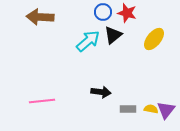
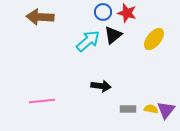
black arrow: moved 6 px up
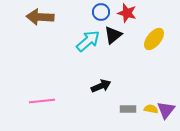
blue circle: moved 2 px left
black arrow: rotated 30 degrees counterclockwise
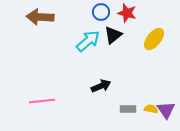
purple triangle: rotated 12 degrees counterclockwise
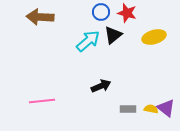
yellow ellipse: moved 2 px up; rotated 35 degrees clockwise
purple triangle: moved 2 px up; rotated 18 degrees counterclockwise
